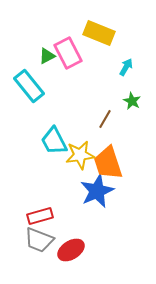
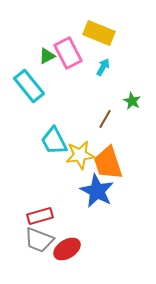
cyan arrow: moved 23 px left
blue star: rotated 20 degrees counterclockwise
red ellipse: moved 4 px left, 1 px up
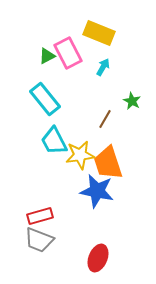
cyan rectangle: moved 16 px right, 13 px down
blue star: rotated 16 degrees counterclockwise
red ellipse: moved 31 px right, 9 px down; rotated 36 degrees counterclockwise
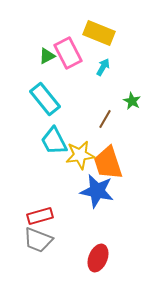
gray trapezoid: moved 1 px left
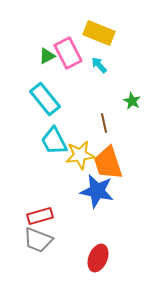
cyan arrow: moved 4 px left, 2 px up; rotated 72 degrees counterclockwise
brown line: moved 1 px left, 4 px down; rotated 42 degrees counterclockwise
